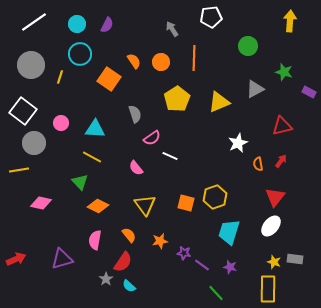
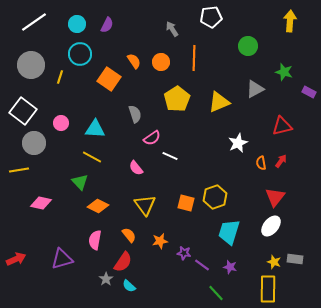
orange semicircle at (258, 164): moved 3 px right, 1 px up
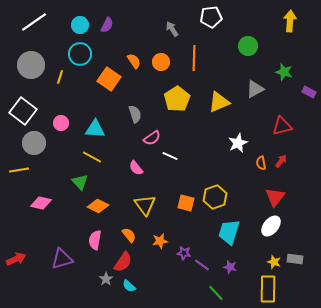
cyan circle at (77, 24): moved 3 px right, 1 px down
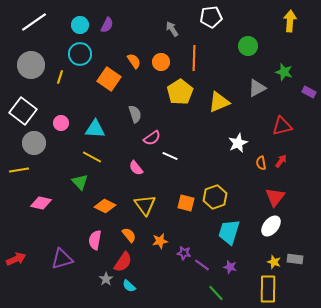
gray triangle at (255, 89): moved 2 px right, 1 px up
yellow pentagon at (177, 99): moved 3 px right, 7 px up
orange diamond at (98, 206): moved 7 px right
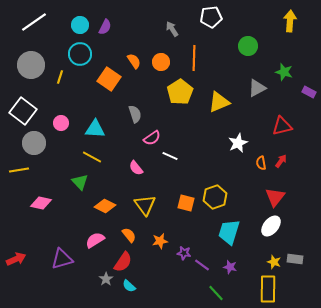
purple semicircle at (107, 25): moved 2 px left, 2 px down
pink semicircle at (95, 240): rotated 48 degrees clockwise
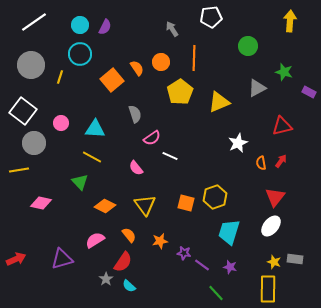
orange semicircle at (134, 61): moved 3 px right, 7 px down
orange square at (109, 79): moved 3 px right, 1 px down; rotated 15 degrees clockwise
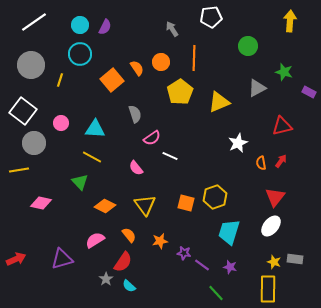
yellow line at (60, 77): moved 3 px down
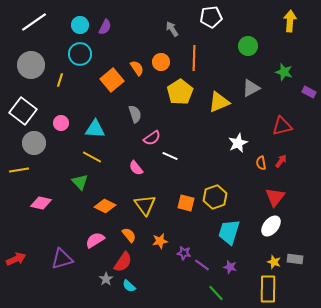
gray triangle at (257, 88): moved 6 px left
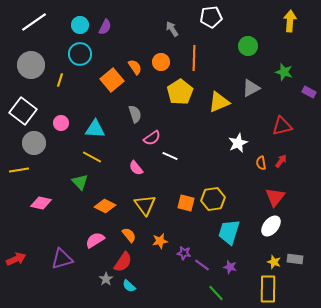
orange semicircle at (137, 68): moved 2 px left, 1 px up
yellow hexagon at (215, 197): moved 2 px left, 2 px down; rotated 10 degrees clockwise
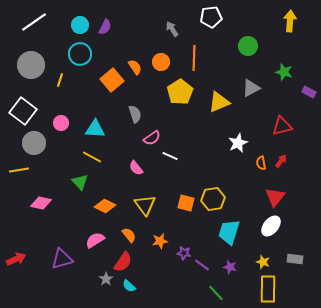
yellow star at (274, 262): moved 11 px left
